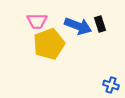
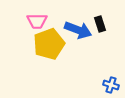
blue arrow: moved 4 px down
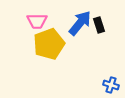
black rectangle: moved 1 px left, 1 px down
blue arrow: moved 2 px right, 7 px up; rotated 72 degrees counterclockwise
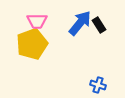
black rectangle: rotated 14 degrees counterclockwise
yellow pentagon: moved 17 px left
blue cross: moved 13 px left
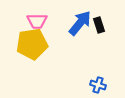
black rectangle: rotated 14 degrees clockwise
yellow pentagon: rotated 12 degrees clockwise
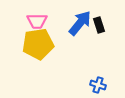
yellow pentagon: moved 6 px right
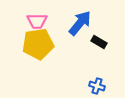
black rectangle: moved 17 px down; rotated 42 degrees counterclockwise
blue cross: moved 1 px left, 1 px down
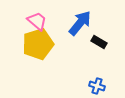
pink trapezoid: rotated 140 degrees counterclockwise
yellow pentagon: rotated 8 degrees counterclockwise
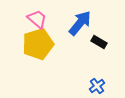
pink trapezoid: moved 2 px up
blue cross: rotated 35 degrees clockwise
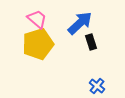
blue arrow: rotated 8 degrees clockwise
black rectangle: moved 8 px left; rotated 42 degrees clockwise
blue cross: rotated 14 degrees counterclockwise
